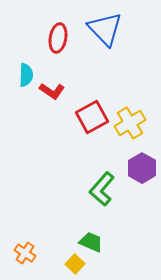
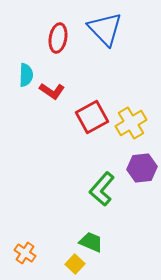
yellow cross: moved 1 px right
purple hexagon: rotated 24 degrees clockwise
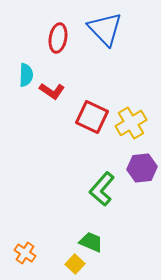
red square: rotated 36 degrees counterclockwise
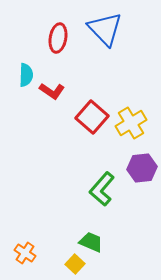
red square: rotated 16 degrees clockwise
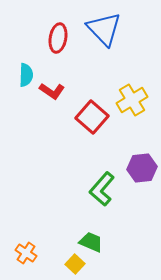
blue triangle: moved 1 px left
yellow cross: moved 1 px right, 23 px up
orange cross: moved 1 px right
